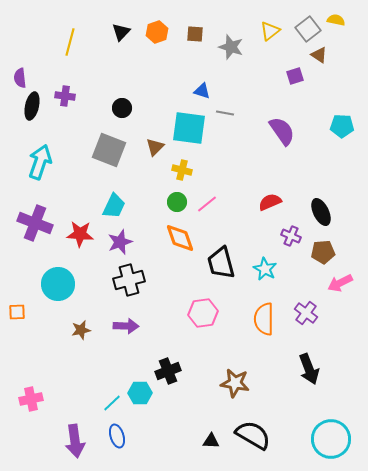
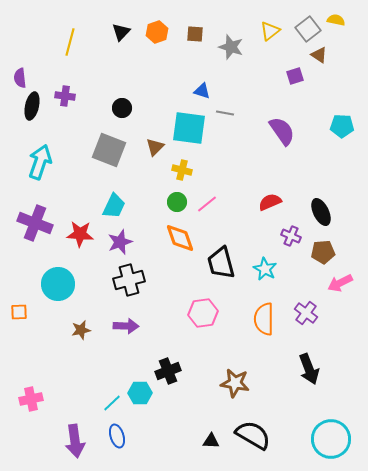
orange square at (17, 312): moved 2 px right
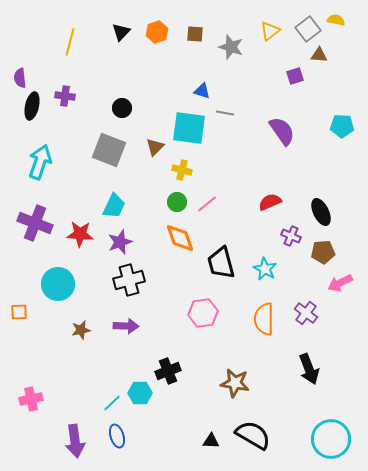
brown triangle at (319, 55): rotated 30 degrees counterclockwise
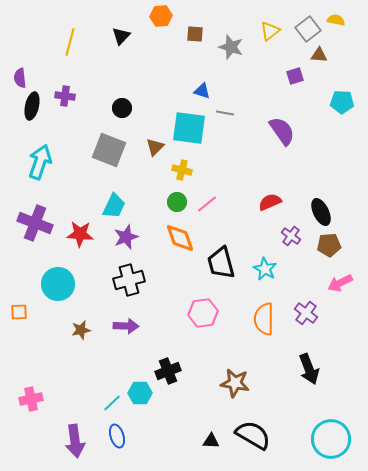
black triangle at (121, 32): moved 4 px down
orange hexagon at (157, 32): moved 4 px right, 16 px up; rotated 15 degrees clockwise
cyan pentagon at (342, 126): moved 24 px up
purple cross at (291, 236): rotated 12 degrees clockwise
purple star at (120, 242): moved 6 px right, 5 px up
brown pentagon at (323, 252): moved 6 px right, 7 px up
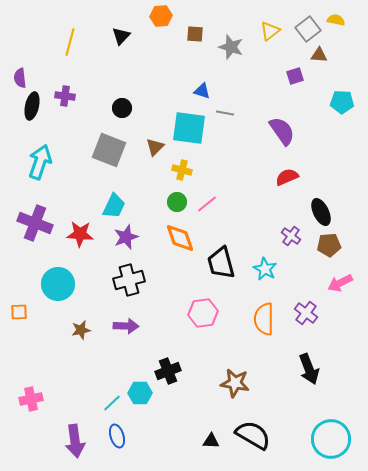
red semicircle at (270, 202): moved 17 px right, 25 px up
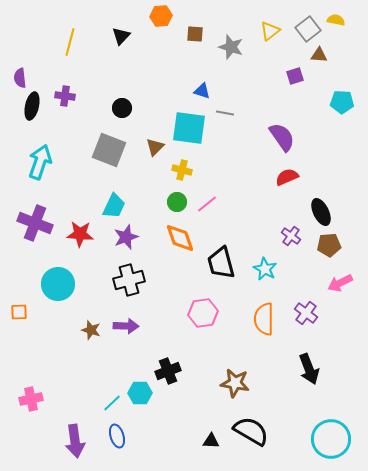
purple semicircle at (282, 131): moved 6 px down
brown star at (81, 330): moved 10 px right; rotated 30 degrees clockwise
black semicircle at (253, 435): moved 2 px left, 4 px up
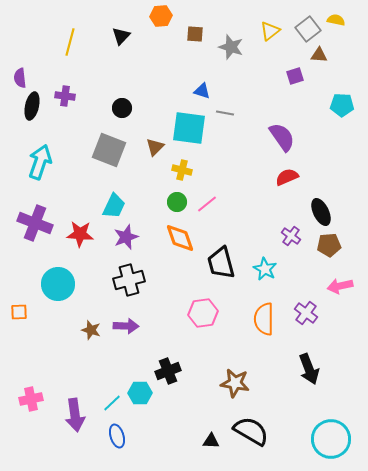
cyan pentagon at (342, 102): moved 3 px down
pink arrow at (340, 283): moved 3 px down; rotated 15 degrees clockwise
purple arrow at (75, 441): moved 26 px up
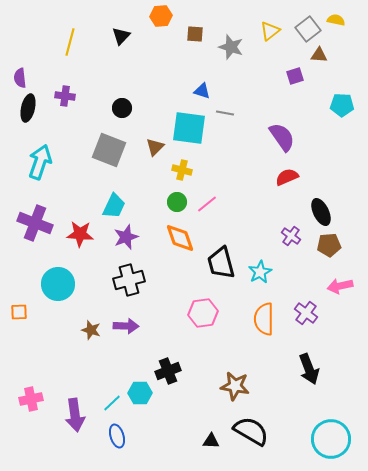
black ellipse at (32, 106): moved 4 px left, 2 px down
cyan star at (265, 269): moved 5 px left, 3 px down; rotated 15 degrees clockwise
brown star at (235, 383): moved 3 px down
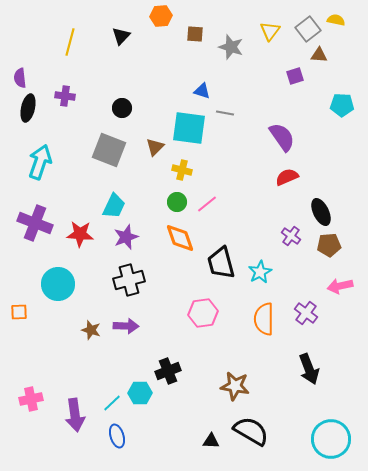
yellow triangle at (270, 31): rotated 15 degrees counterclockwise
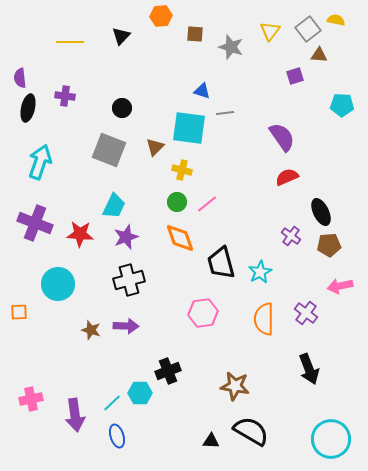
yellow line at (70, 42): rotated 76 degrees clockwise
gray line at (225, 113): rotated 18 degrees counterclockwise
